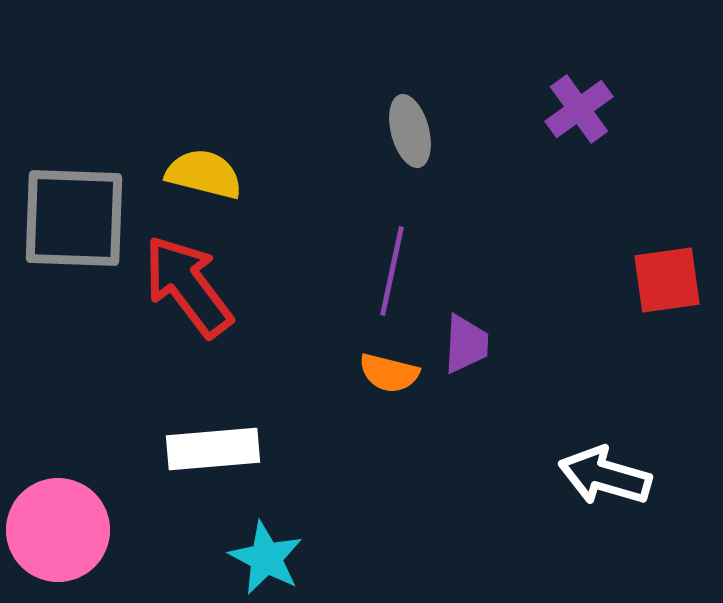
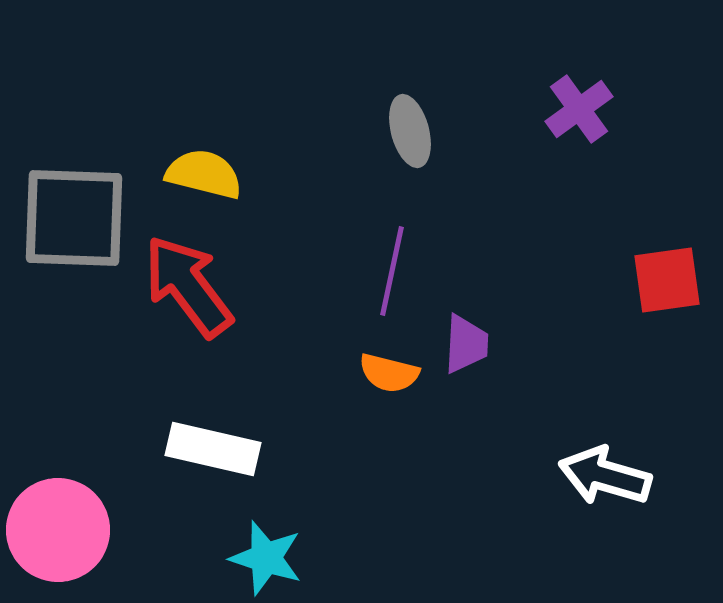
white rectangle: rotated 18 degrees clockwise
cyan star: rotated 10 degrees counterclockwise
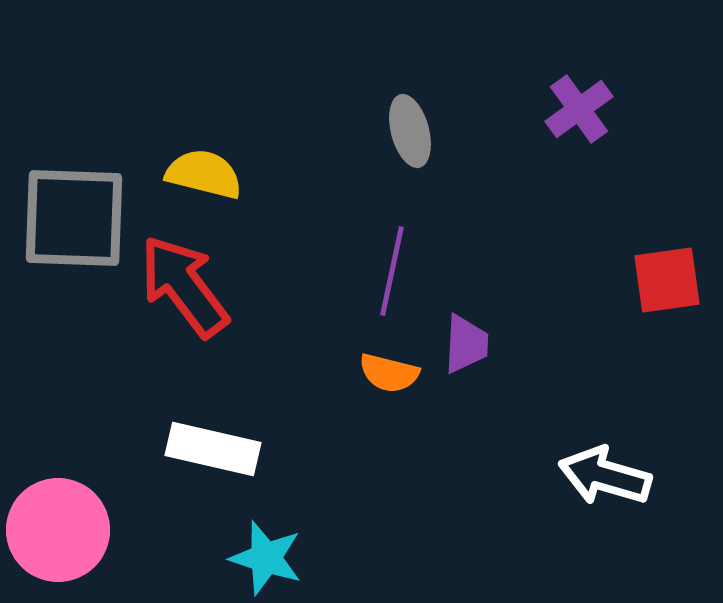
red arrow: moved 4 px left
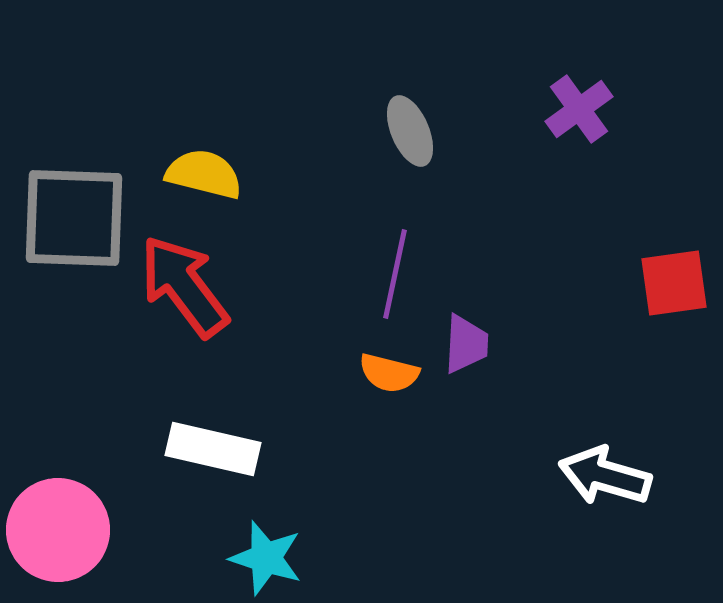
gray ellipse: rotated 8 degrees counterclockwise
purple line: moved 3 px right, 3 px down
red square: moved 7 px right, 3 px down
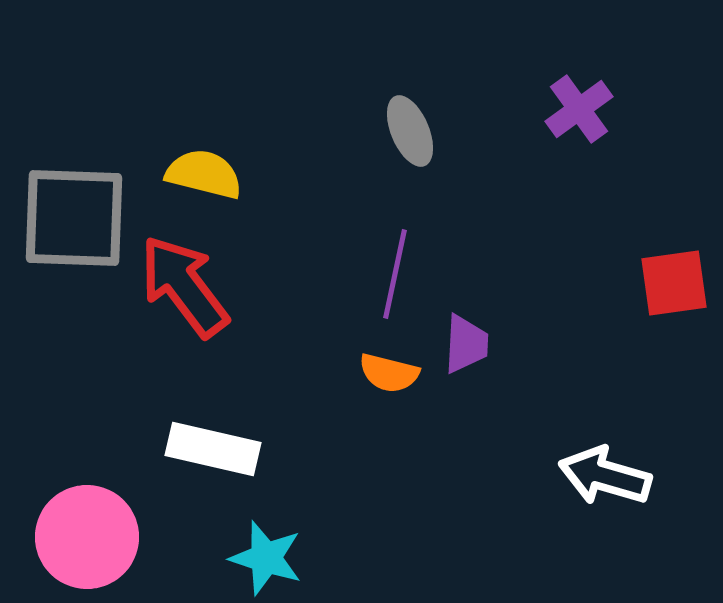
pink circle: moved 29 px right, 7 px down
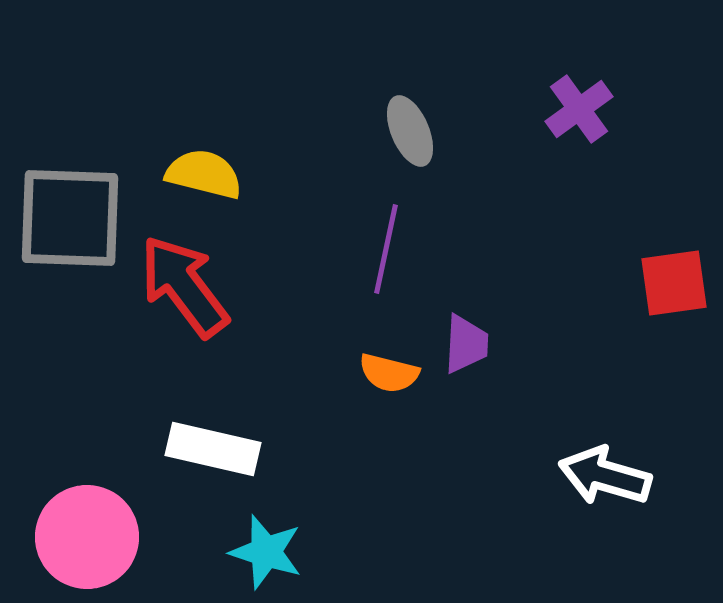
gray square: moved 4 px left
purple line: moved 9 px left, 25 px up
cyan star: moved 6 px up
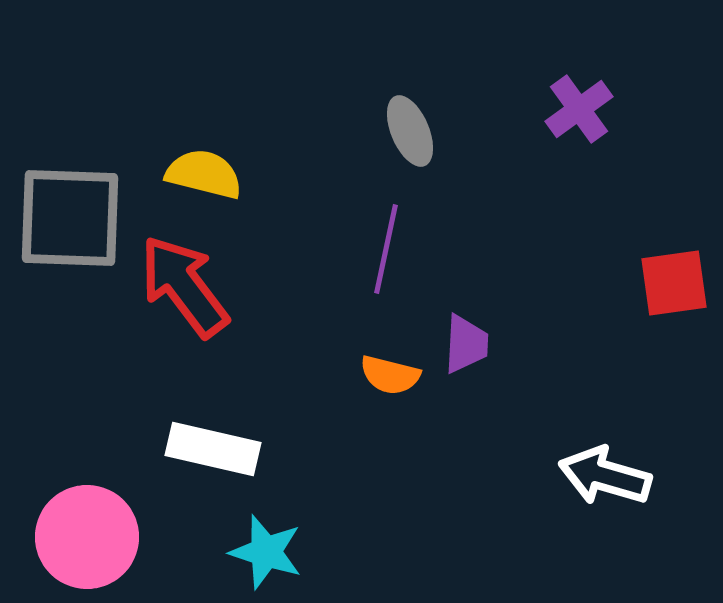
orange semicircle: moved 1 px right, 2 px down
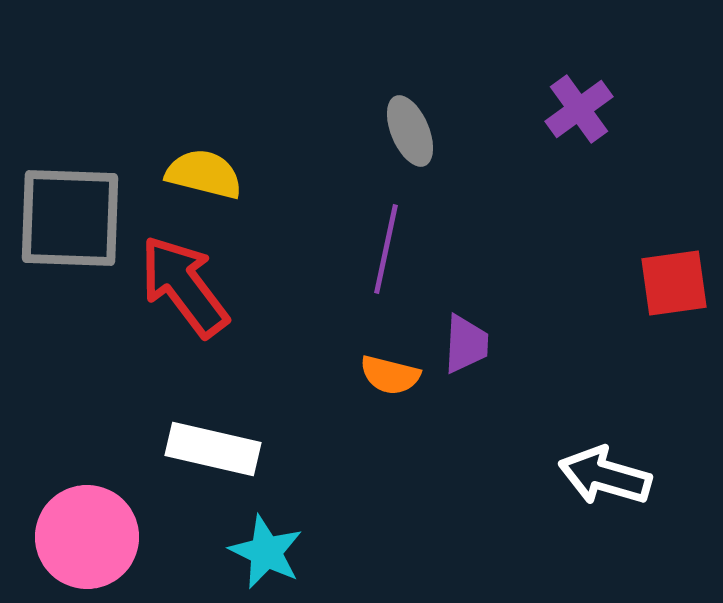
cyan star: rotated 8 degrees clockwise
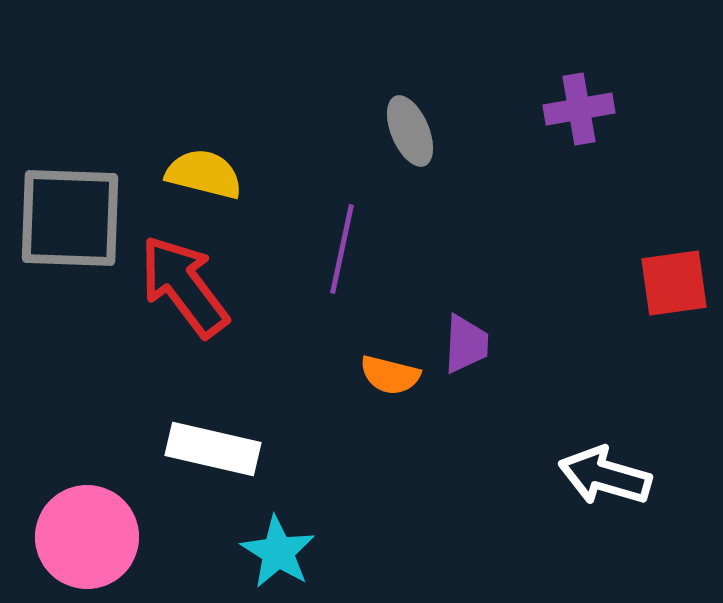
purple cross: rotated 26 degrees clockwise
purple line: moved 44 px left
cyan star: moved 12 px right; rotated 6 degrees clockwise
